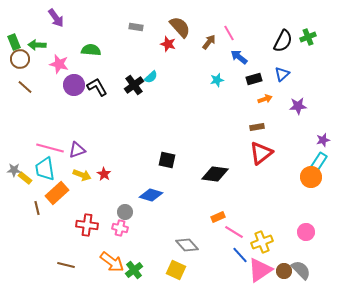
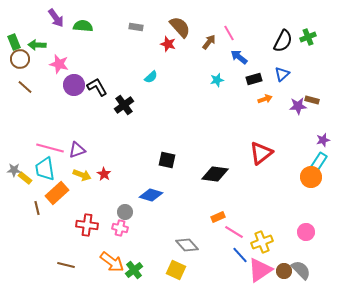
green semicircle at (91, 50): moved 8 px left, 24 px up
black cross at (134, 85): moved 10 px left, 20 px down
brown rectangle at (257, 127): moved 55 px right, 27 px up; rotated 24 degrees clockwise
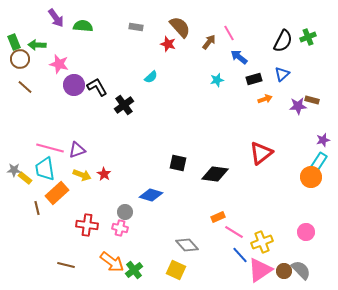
black square at (167, 160): moved 11 px right, 3 px down
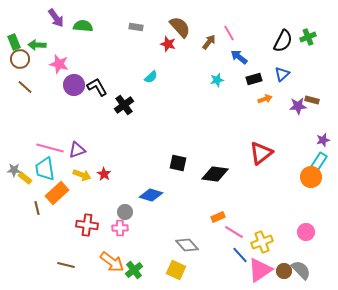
pink cross at (120, 228): rotated 14 degrees counterclockwise
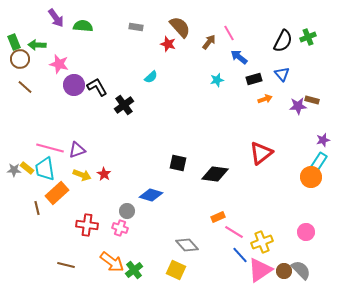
blue triangle at (282, 74): rotated 28 degrees counterclockwise
yellow rectangle at (25, 178): moved 2 px right, 10 px up
gray circle at (125, 212): moved 2 px right, 1 px up
pink cross at (120, 228): rotated 21 degrees clockwise
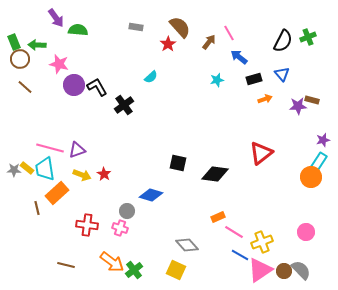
green semicircle at (83, 26): moved 5 px left, 4 px down
red star at (168, 44): rotated 21 degrees clockwise
blue line at (240, 255): rotated 18 degrees counterclockwise
